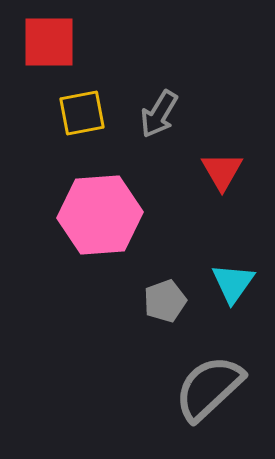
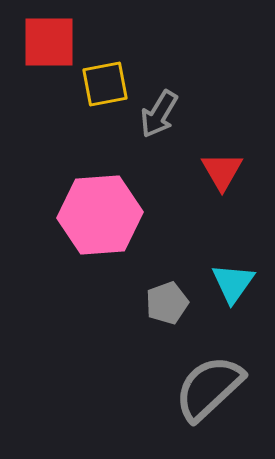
yellow square: moved 23 px right, 29 px up
gray pentagon: moved 2 px right, 2 px down
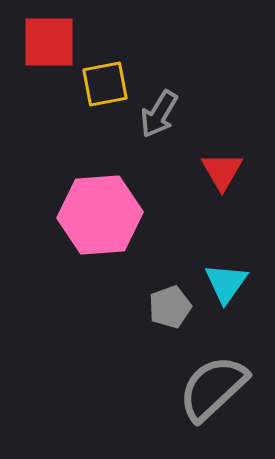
cyan triangle: moved 7 px left
gray pentagon: moved 3 px right, 4 px down
gray semicircle: moved 4 px right
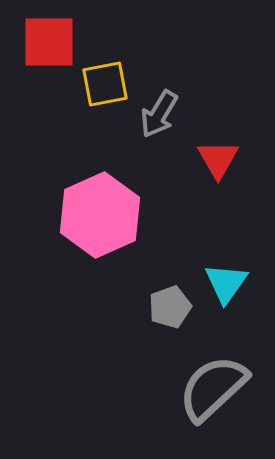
red triangle: moved 4 px left, 12 px up
pink hexagon: rotated 20 degrees counterclockwise
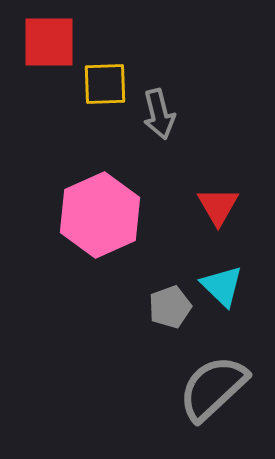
yellow square: rotated 9 degrees clockwise
gray arrow: rotated 45 degrees counterclockwise
red triangle: moved 47 px down
cyan triangle: moved 4 px left, 3 px down; rotated 21 degrees counterclockwise
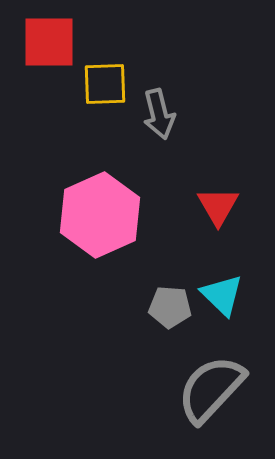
cyan triangle: moved 9 px down
gray pentagon: rotated 24 degrees clockwise
gray semicircle: moved 2 px left, 1 px down; rotated 4 degrees counterclockwise
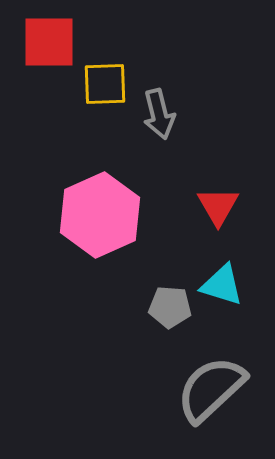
cyan triangle: moved 10 px up; rotated 27 degrees counterclockwise
gray semicircle: rotated 4 degrees clockwise
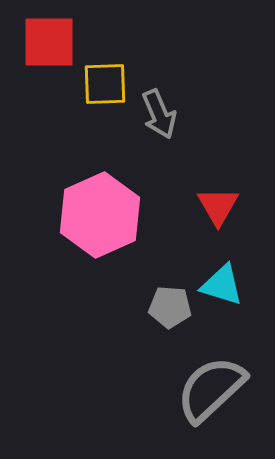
gray arrow: rotated 9 degrees counterclockwise
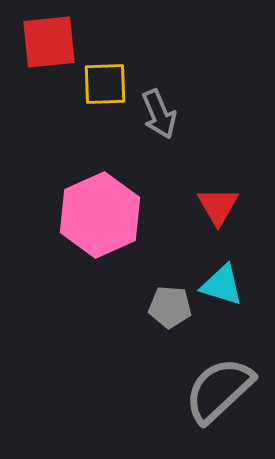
red square: rotated 6 degrees counterclockwise
gray semicircle: moved 8 px right, 1 px down
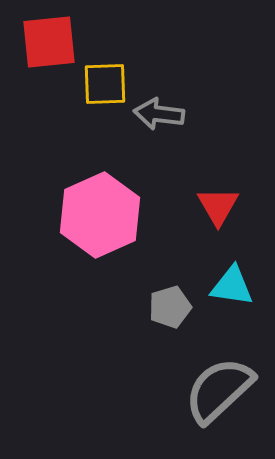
gray arrow: rotated 120 degrees clockwise
cyan triangle: moved 10 px right, 1 px down; rotated 9 degrees counterclockwise
gray pentagon: rotated 21 degrees counterclockwise
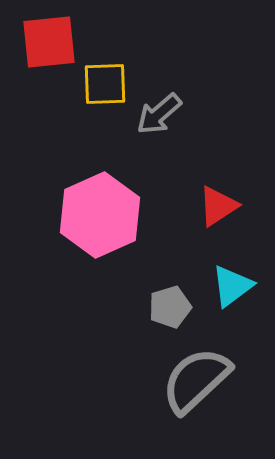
gray arrow: rotated 48 degrees counterclockwise
red triangle: rotated 27 degrees clockwise
cyan triangle: rotated 45 degrees counterclockwise
gray semicircle: moved 23 px left, 10 px up
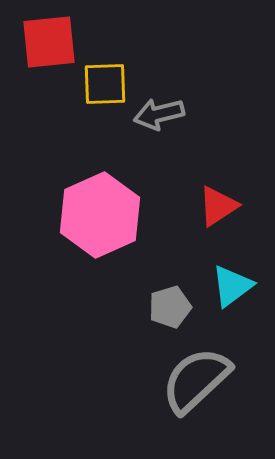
gray arrow: rotated 27 degrees clockwise
